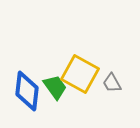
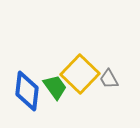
yellow square: rotated 15 degrees clockwise
gray trapezoid: moved 3 px left, 4 px up
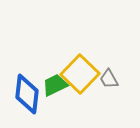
green trapezoid: moved 2 px up; rotated 80 degrees counterclockwise
blue diamond: moved 3 px down
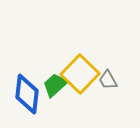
gray trapezoid: moved 1 px left, 1 px down
green trapezoid: rotated 16 degrees counterclockwise
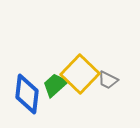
gray trapezoid: rotated 35 degrees counterclockwise
